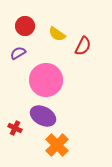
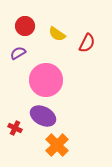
red semicircle: moved 4 px right, 3 px up
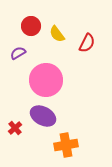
red circle: moved 6 px right
yellow semicircle: rotated 18 degrees clockwise
red cross: rotated 24 degrees clockwise
orange cross: moved 9 px right; rotated 35 degrees clockwise
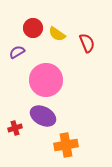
red circle: moved 2 px right, 2 px down
yellow semicircle: rotated 18 degrees counterclockwise
red semicircle: rotated 48 degrees counterclockwise
purple semicircle: moved 1 px left, 1 px up
red cross: rotated 24 degrees clockwise
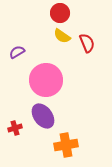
red circle: moved 27 px right, 15 px up
yellow semicircle: moved 5 px right, 2 px down
purple ellipse: rotated 25 degrees clockwise
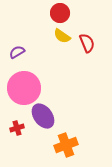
pink circle: moved 22 px left, 8 px down
red cross: moved 2 px right
orange cross: rotated 10 degrees counterclockwise
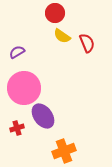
red circle: moved 5 px left
orange cross: moved 2 px left, 6 px down
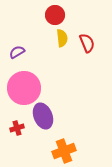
red circle: moved 2 px down
yellow semicircle: moved 2 px down; rotated 132 degrees counterclockwise
purple ellipse: rotated 15 degrees clockwise
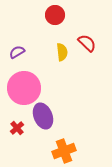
yellow semicircle: moved 14 px down
red semicircle: rotated 24 degrees counterclockwise
red cross: rotated 24 degrees counterclockwise
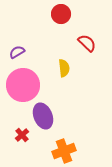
red circle: moved 6 px right, 1 px up
yellow semicircle: moved 2 px right, 16 px down
pink circle: moved 1 px left, 3 px up
red cross: moved 5 px right, 7 px down
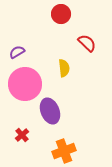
pink circle: moved 2 px right, 1 px up
purple ellipse: moved 7 px right, 5 px up
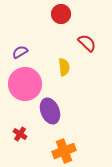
purple semicircle: moved 3 px right
yellow semicircle: moved 1 px up
red cross: moved 2 px left, 1 px up; rotated 16 degrees counterclockwise
